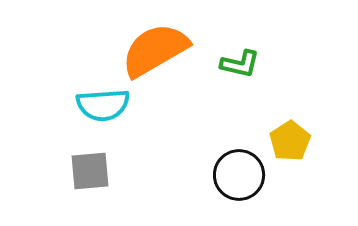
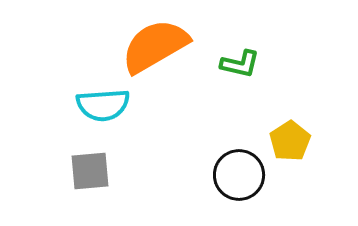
orange semicircle: moved 4 px up
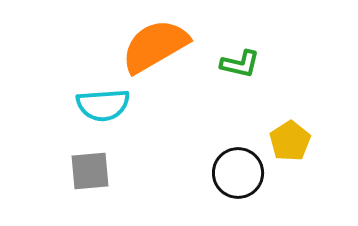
black circle: moved 1 px left, 2 px up
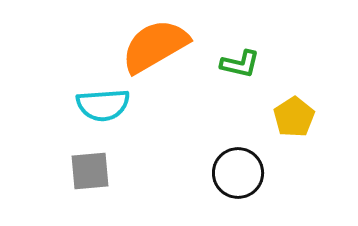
yellow pentagon: moved 4 px right, 24 px up
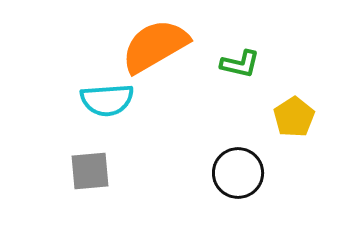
cyan semicircle: moved 4 px right, 5 px up
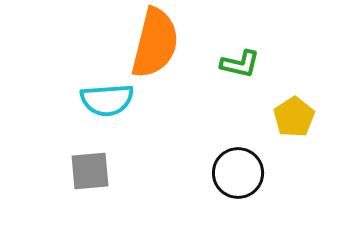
orange semicircle: moved 3 px up; rotated 134 degrees clockwise
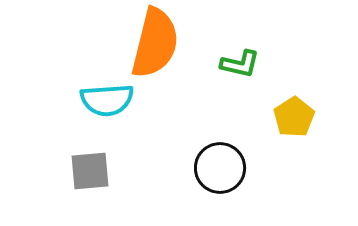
black circle: moved 18 px left, 5 px up
